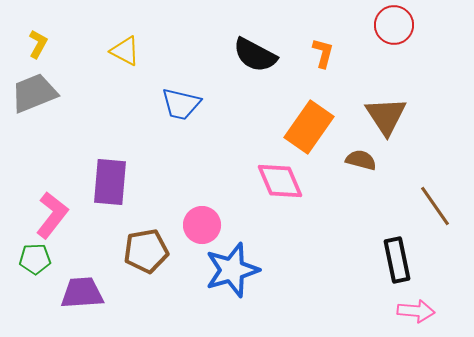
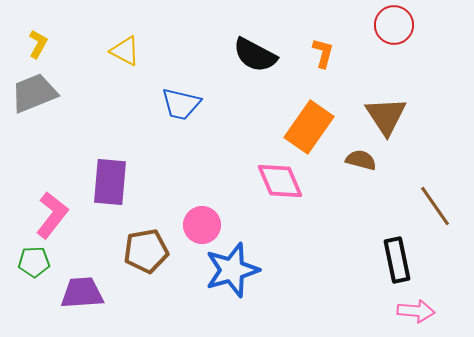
green pentagon: moved 1 px left, 3 px down
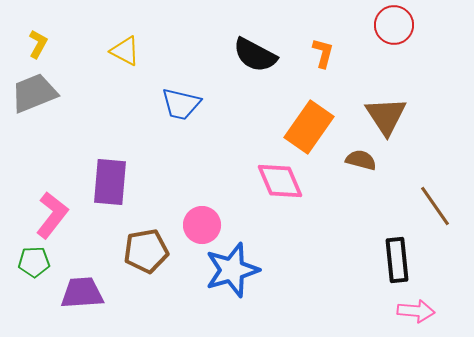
black rectangle: rotated 6 degrees clockwise
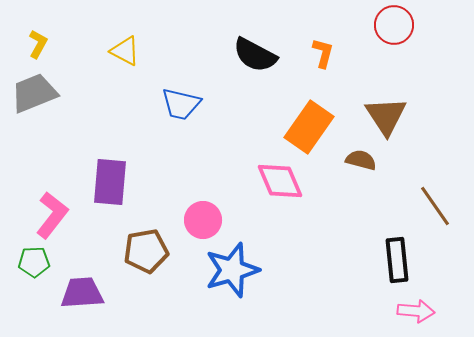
pink circle: moved 1 px right, 5 px up
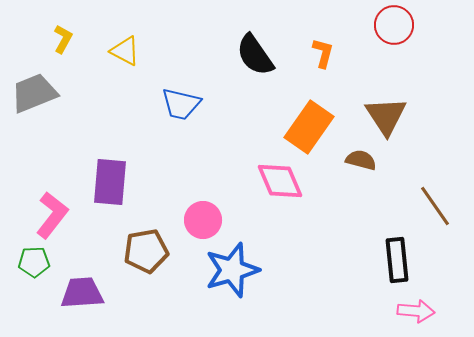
yellow L-shape: moved 25 px right, 5 px up
black semicircle: rotated 27 degrees clockwise
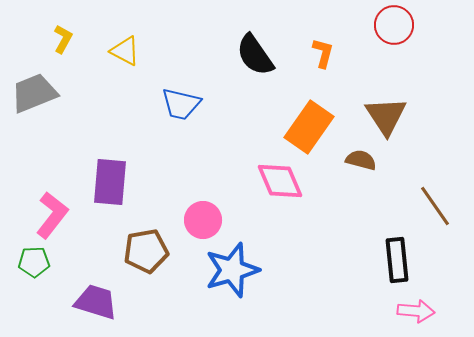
purple trapezoid: moved 14 px right, 9 px down; rotated 21 degrees clockwise
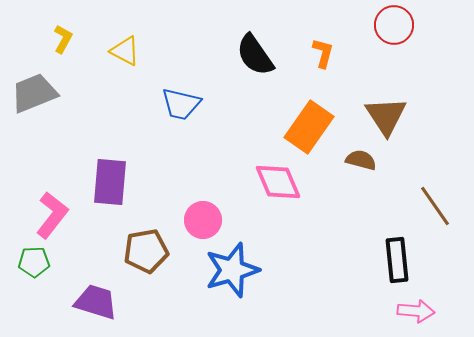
pink diamond: moved 2 px left, 1 px down
